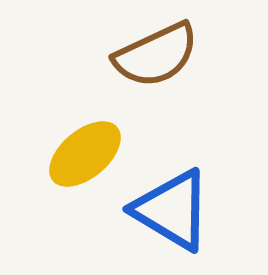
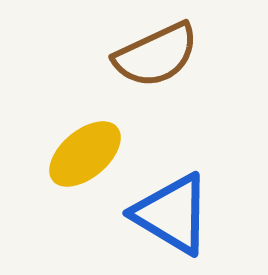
blue triangle: moved 4 px down
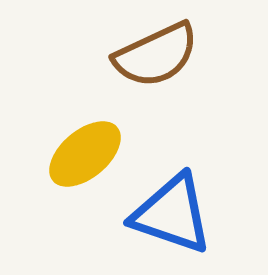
blue triangle: rotated 12 degrees counterclockwise
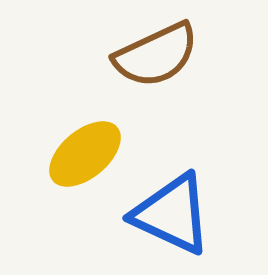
blue triangle: rotated 6 degrees clockwise
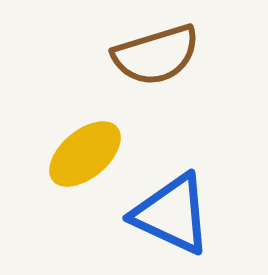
brown semicircle: rotated 8 degrees clockwise
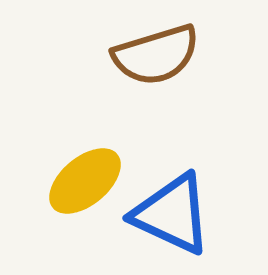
yellow ellipse: moved 27 px down
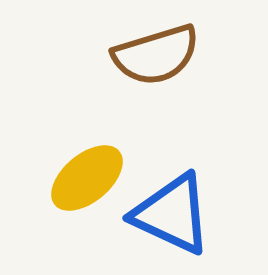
yellow ellipse: moved 2 px right, 3 px up
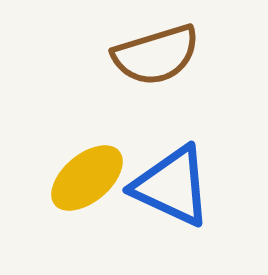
blue triangle: moved 28 px up
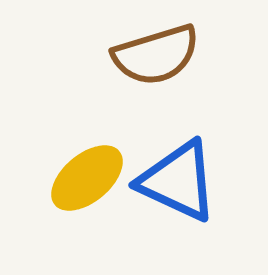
blue triangle: moved 6 px right, 5 px up
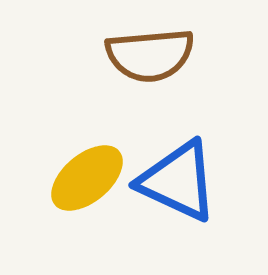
brown semicircle: moved 6 px left; rotated 12 degrees clockwise
